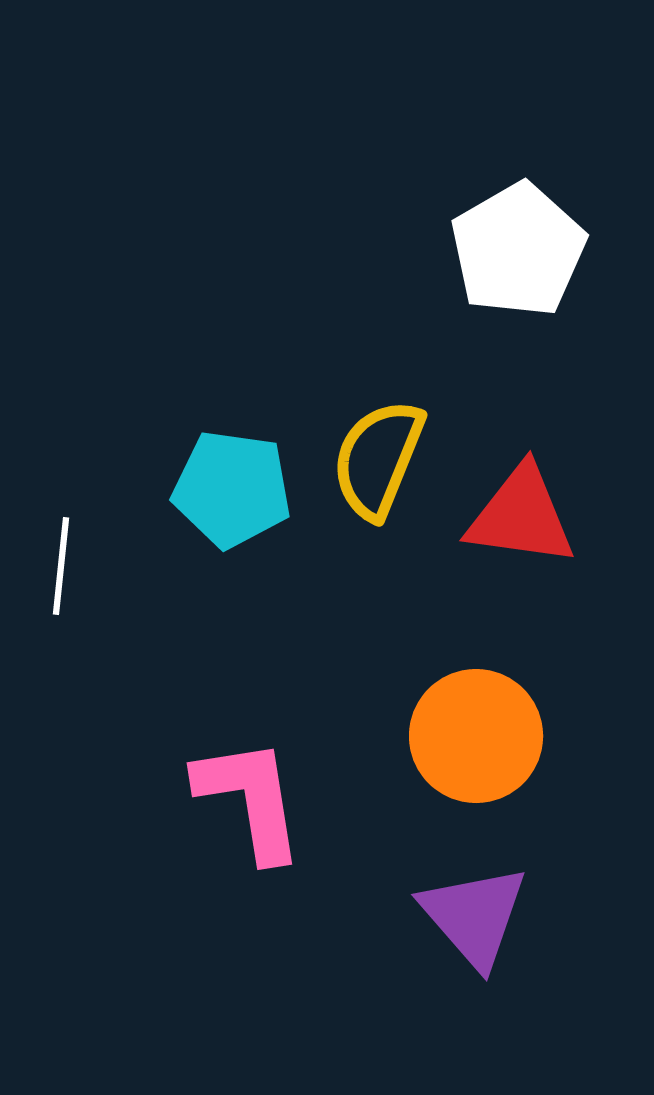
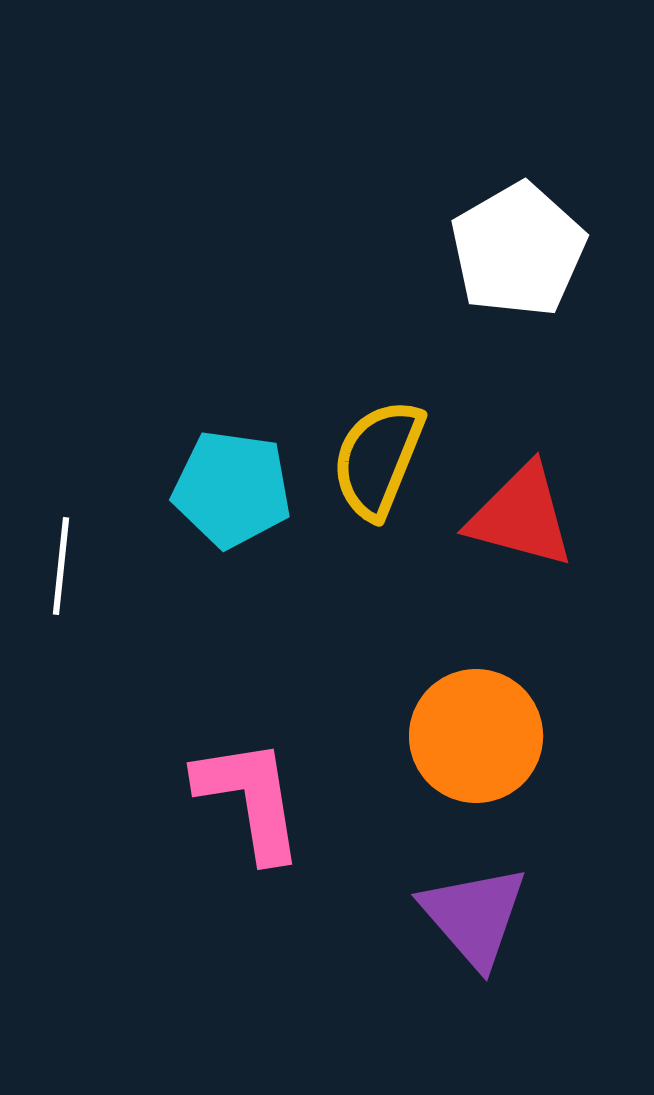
red triangle: rotated 7 degrees clockwise
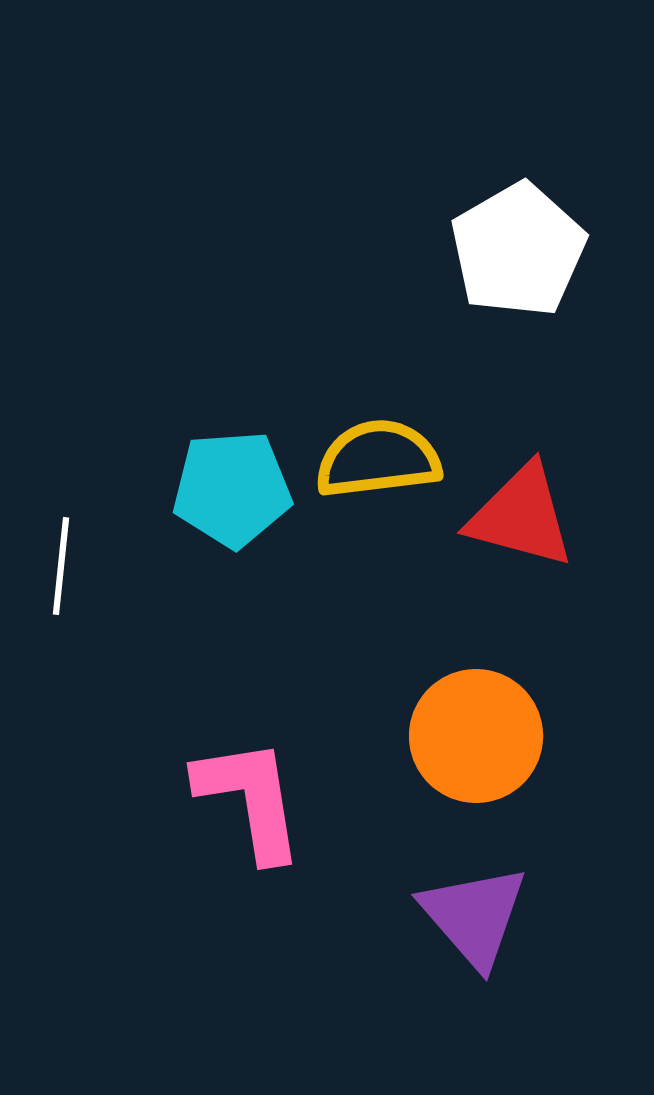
yellow semicircle: rotated 61 degrees clockwise
cyan pentagon: rotated 12 degrees counterclockwise
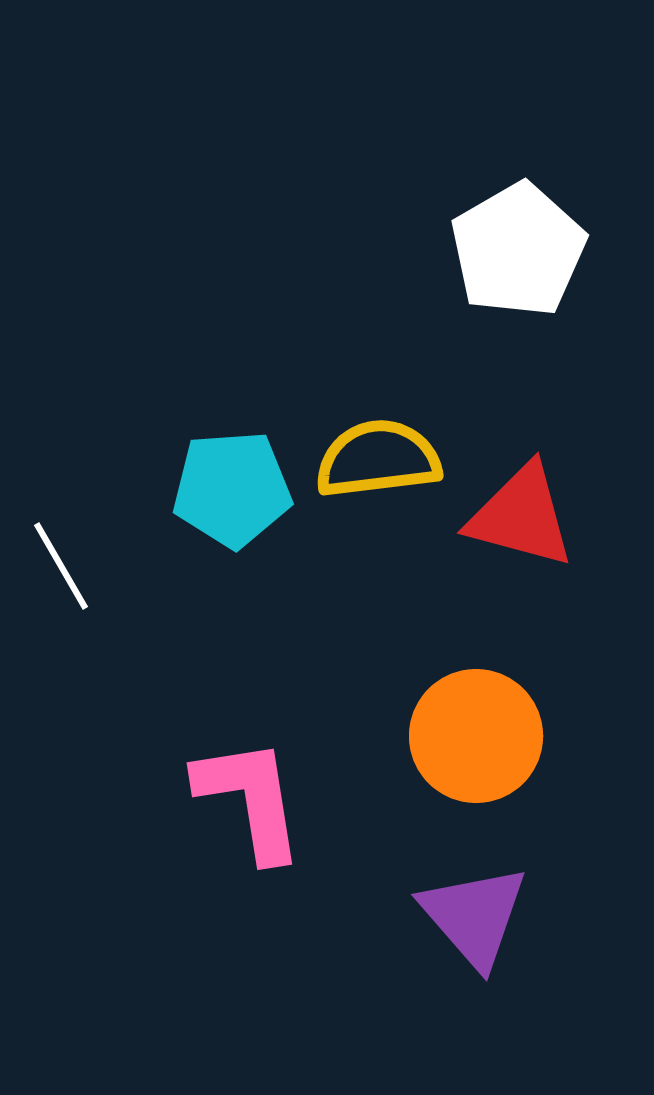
white line: rotated 36 degrees counterclockwise
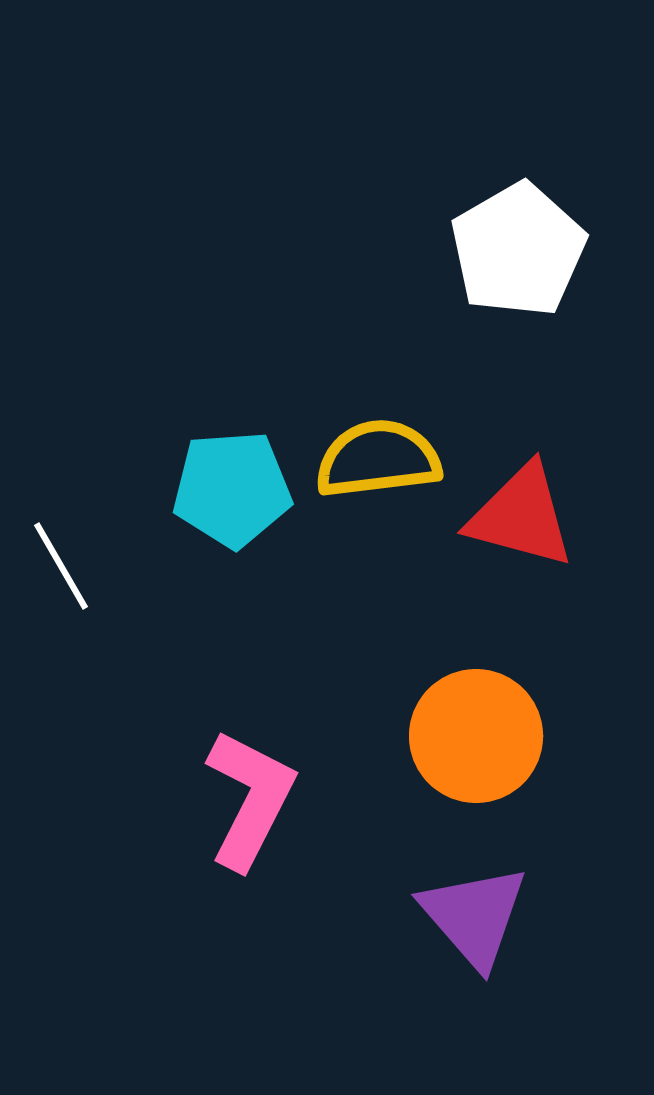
pink L-shape: rotated 36 degrees clockwise
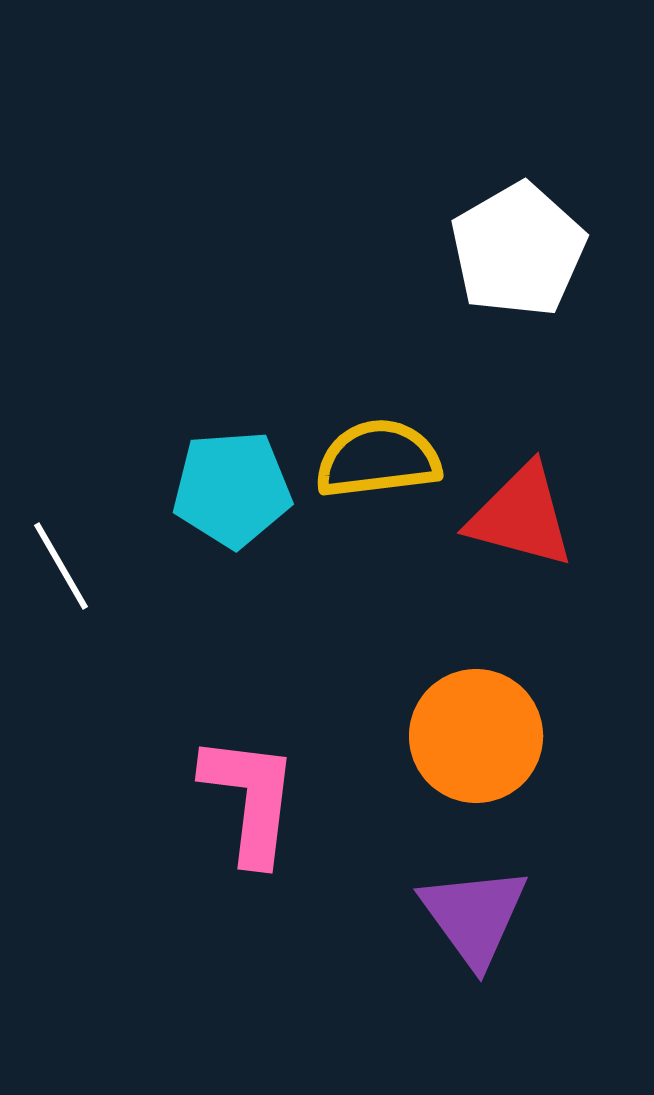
pink L-shape: rotated 20 degrees counterclockwise
purple triangle: rotated 5 degrees clockwise
